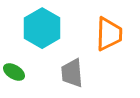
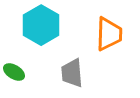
cyan hexagon: moved 1 px left, 3 px up
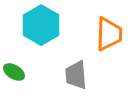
gray trapezoid: moved 4 px right, 2 px down
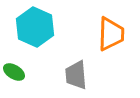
cyan hexagon: moved 6 px left, 2 px down; rotated 6 degrees counterclockwise
orange trapezoid: moved 2 px right
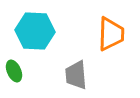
cyan hexagon: moved 4 px down; rotated 21 degrees counterclockwise
green ellipse: moved 1 px up; rotated 35 degrees clockwise
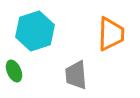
cyan hexagon: rotated 21 degrees counterclockwise
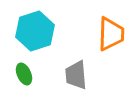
green ellipse: moved 10 px right, 3 px down
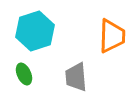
orange trapezoid: moved 1 px right, 2 px down
gray trapezoid: moved 2 px down
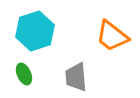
orange trapezoid: rotated 126 degrees clockwise
